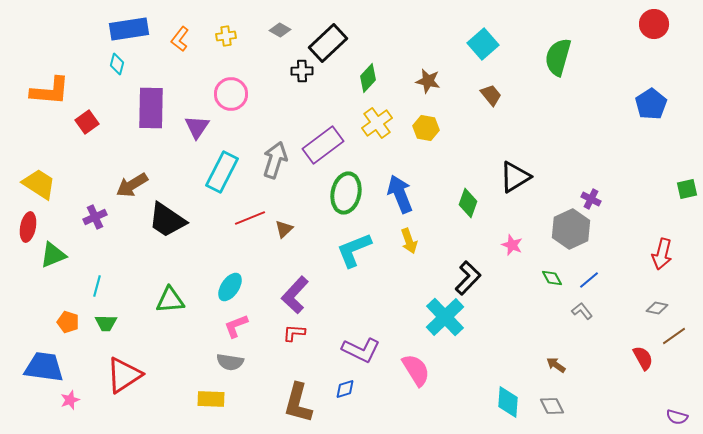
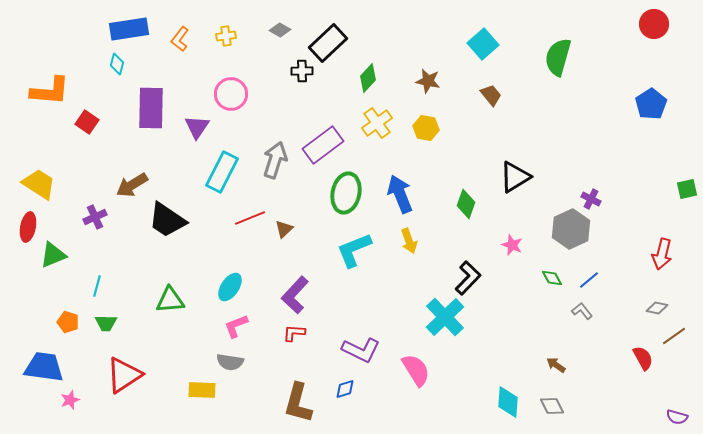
red square at (87, 122): rotated 20 degrees counterclockwise
green diamond at (468, 203): moved 2 px left, 1 px down
yellow rectangle at (211, 399): moved 9 px left, 9 px up
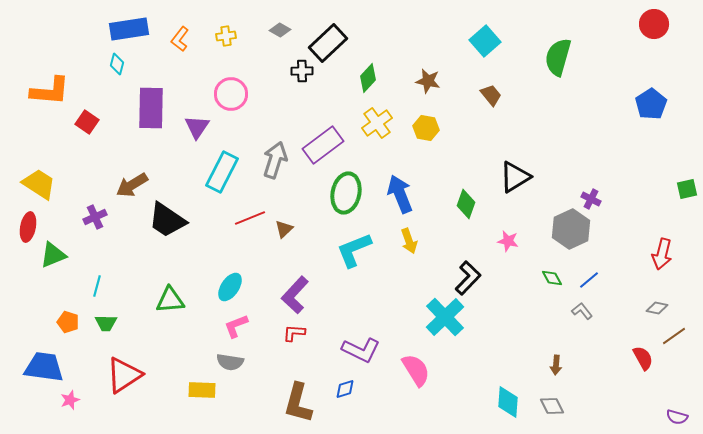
cyan square at (483, 44): moved 2 px right, 3 px up
pink star at (512, 245): moved 4 px left, 4 px up; rotated 10 degrees counterclockwise
brown arrow at (556, 365): rotated 120 degrees counterclockwise
